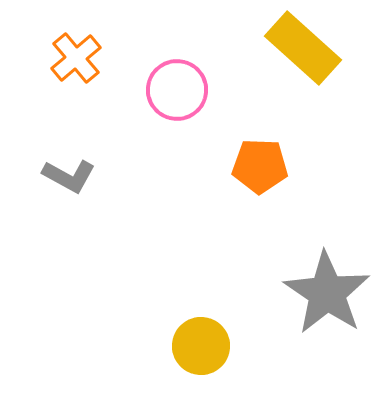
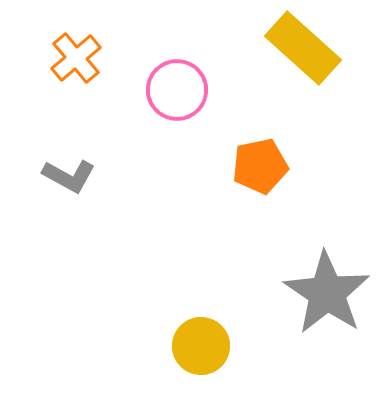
orange pentagon: rotated 14 degrees counterclockwise
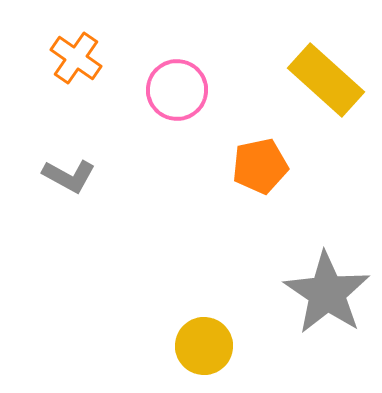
yellow rectangle: moved 23 px right, 32 px down
orange cross: rotated 15 degrees counterclockwise
yellow circle: moved 3 px right
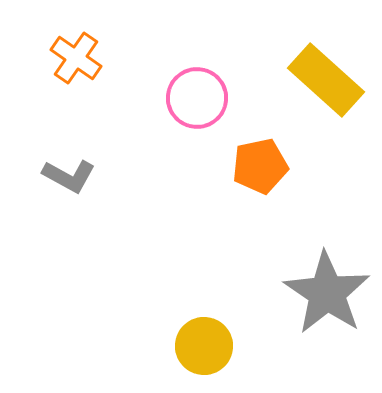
pink circle: moved 20 px right, 8 px down
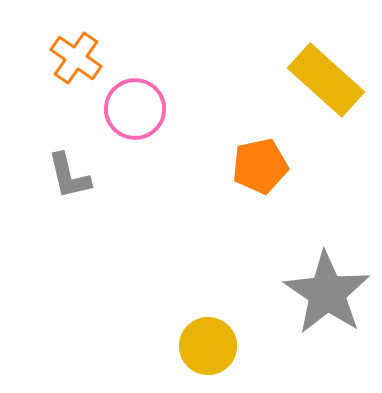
pink circle: moved 62 px left, 11 px down
gray L-shape: rotated 48 degrees clockwise
yellow circle: moved 4 px right
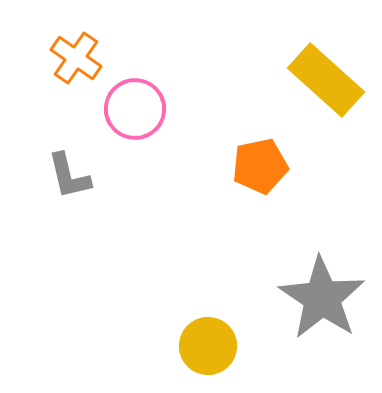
gray star: moved 5 px left, 5 px down
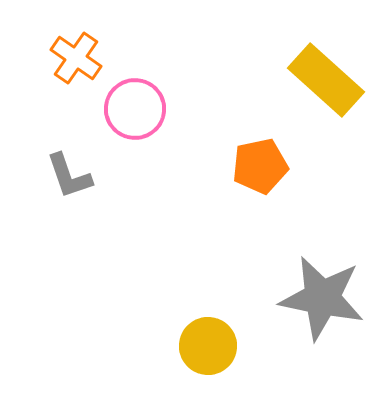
gray L-shape: rotated 6 degrees counterclockwise
gray star: rotated 22 degrees counterclockwise
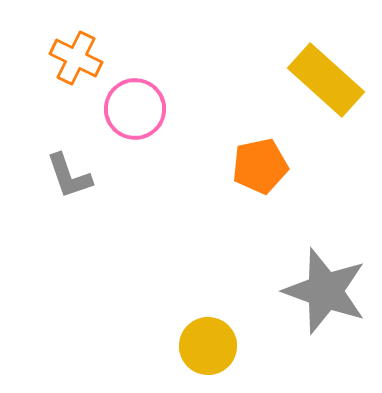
orange cross: rotated 9 degrees counterclockwise
gray star: moved 3 px right, 7 px up; rotated 8 degrees clockwise
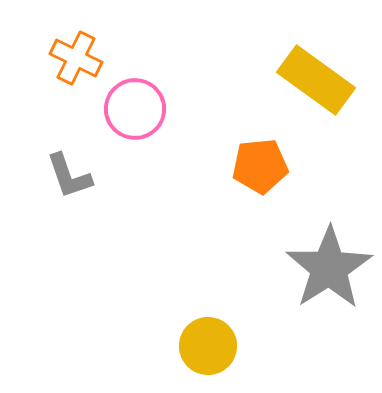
yellow rectangle: moved 10 px left; rotated 6 degrees counterclockwise
orange pentagon: rotated 6 degrees clockwise
gray star: moved 4 px right, 23 px up; rotated 20 degrees clockwise
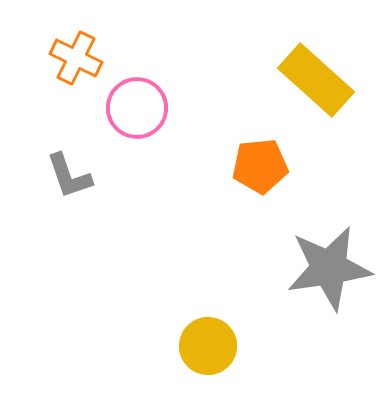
yellow rectangle: rotated 6 degrees clockwise
pink circle: moved 2 px right, 1 px up
gray star: rotated 24 degrees clockwise
